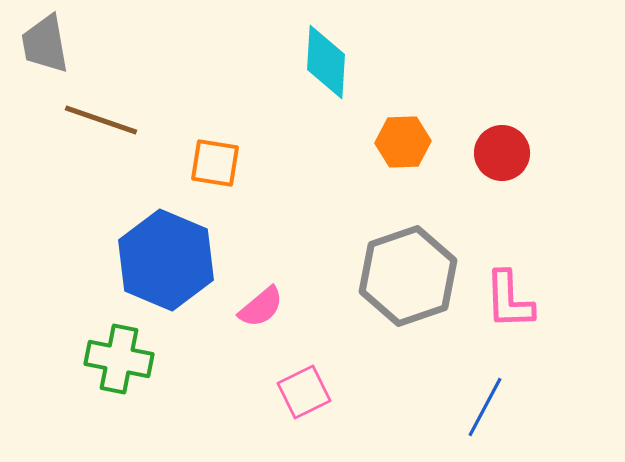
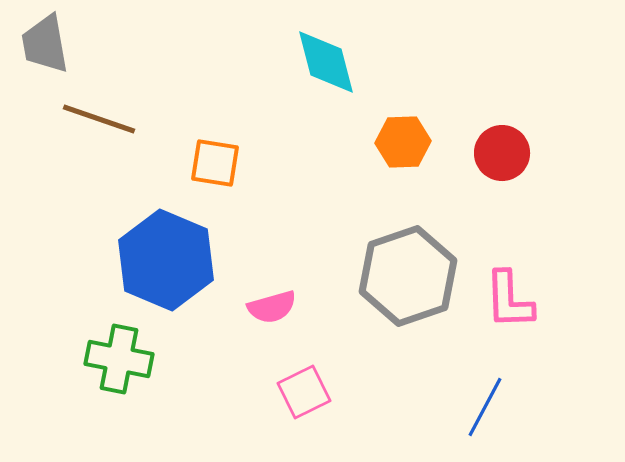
cyan diamond: rotated 18 degrees counterclockwise
brown line: moved 2 px left, 1 px up
pink semicircle: moved 11 px right; rotated 24 degrees clockwise
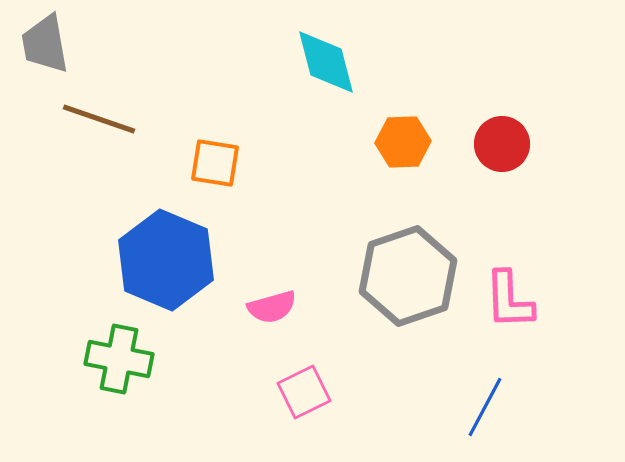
red circle: moved 9 px up
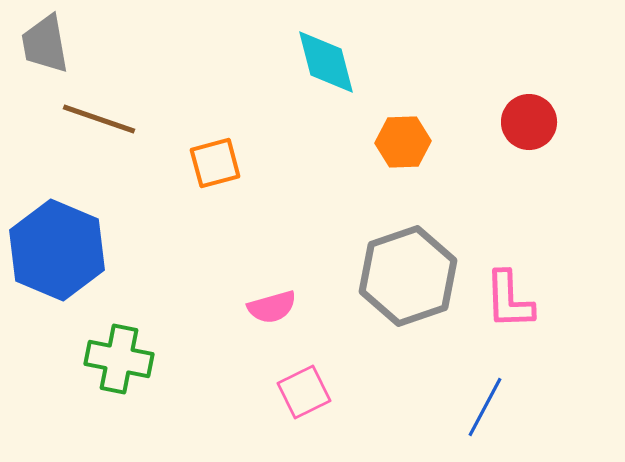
red circle: moved 27 px right, 22 px up
orange square: rotated 24 degrees counterclockwise
blue hexagon: moved 109 px left, 10 px up
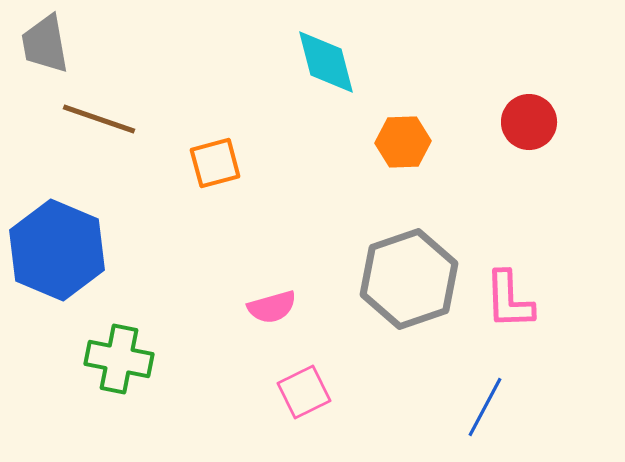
gray hexagon: moved 1 px right, 3 px down
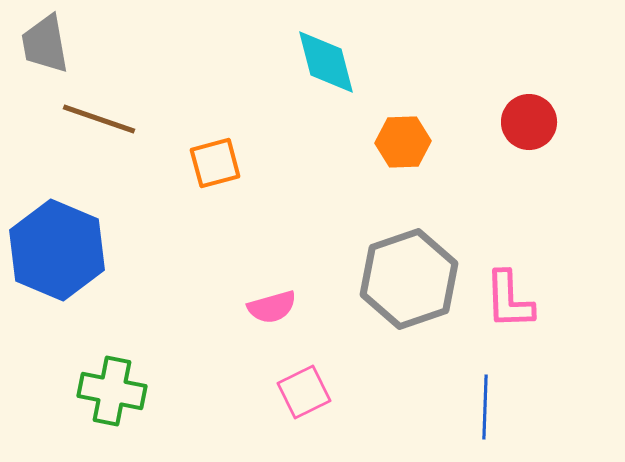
green cross: moved 7 px left, 32 px down
blue line: rotated 26 degrees counterclockwise
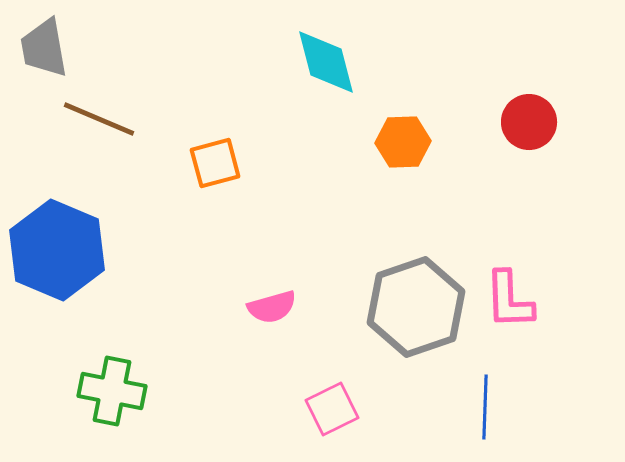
gray trapezoid: moved 1 px left, 4 px down
brown line: rotated 4 degrees clockwise
gray hexagon: moved 7 px right, 28 px down
pink square: moved 28 px right, 17 px down
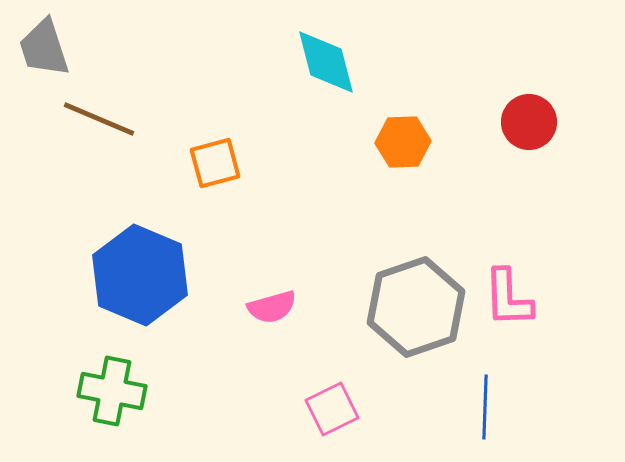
gray trapezoid: rotated 8 degrees counterclockwise
blue hexagon: moved 83 px right, 25 px down
pink L-shape: moved 1 px left, 2 px up
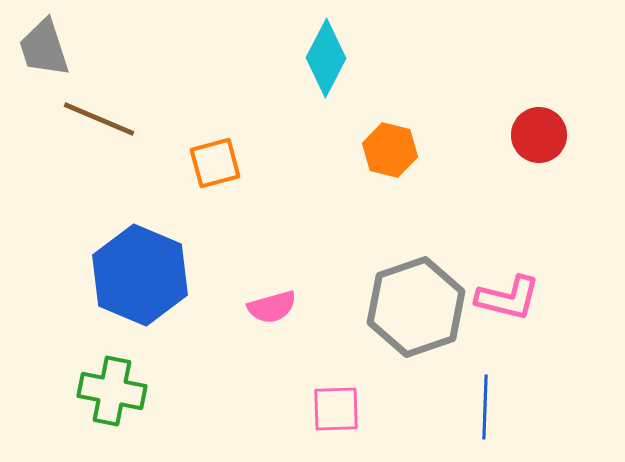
cyan diamond: moved 4 px up; rotated 42 degrees clockwise
red circle: moved 10 px right, 13 px down
orange hexagon: moved 13 px left, 8 px down; rotated 16 degrees clockwise
pink L-shape: rotated 74 degrees counterclockwise
pink square: moved 4 px right; rotated 24 degrees clockwise
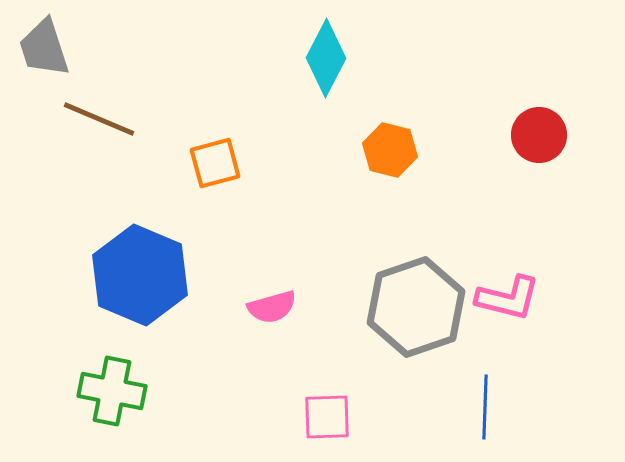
pink square: moved 9 px left, 8 px down
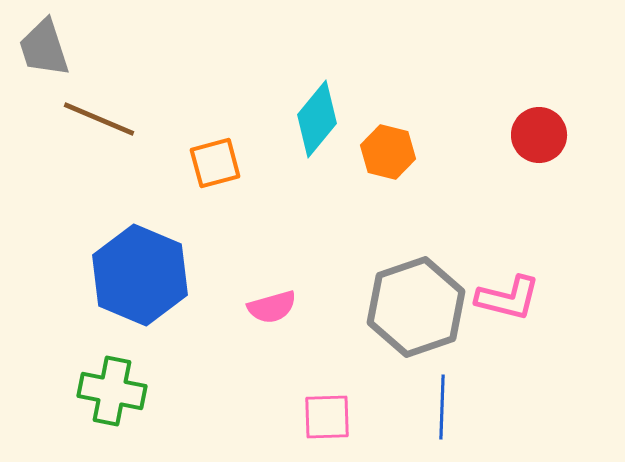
cyan diamond: moved 9 px left, 61 px down; rotated 12 degrees clockwise
orange hexagon: moved 2 px left, 2 px down
blue line: moved 43 px left
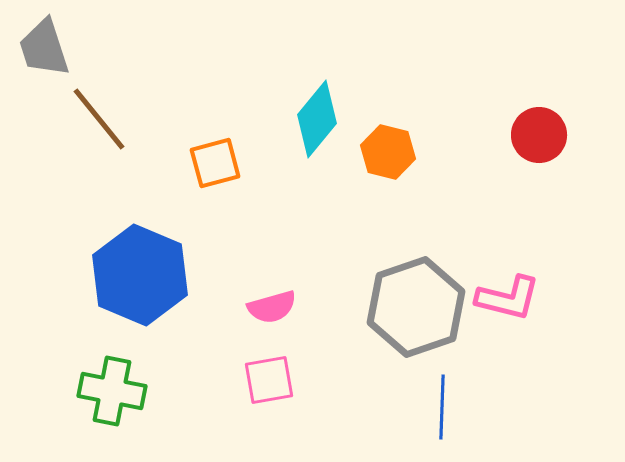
brown line: rotated 28 degrees clockwise
pink square: moved 58 px left, 37 px up; rotated 8 degrees counterclockwise
